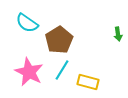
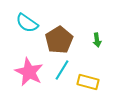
green arrow: moved 21 px left, 6 px down
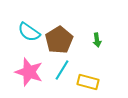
cyan semicircle: moved 2 px right, 9 px down
pink star: rotated 8 degrees counterclockwise
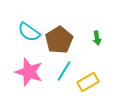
green arrow: moved 2 px up
cyan line: moved 2 px right, 1 px down
yellow rectangle: rotated 45 degrees counterclockwise
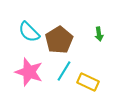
cyan semicircle: rotated 10 degrees clockwise
green arrow: moved 2 px right, 4 px up
yellow rectangle: rotated 55 degrees clockwise
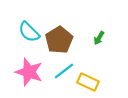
green arrow: moved 4 px down; rotated 40 degrees clockwise
cyan line: rotated 20 degrees clockwise
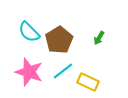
cyan line: moved 1 px left
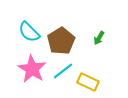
brown pentagon: moved 2 px right, 1 px down
pink star: moved 3 px right, 3 px up; rotated 12 degrees clockwise
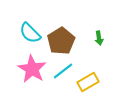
cyan semicircle: moved 1 px right, 1 px down
green arrow: rotated 40 degrees counterclockwise
yellow rectangle: rotated 55 degrees counterclockwise
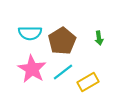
cyan semicircle: rotated 45 degrees counterclockwise
brown pentagon: moved 1 px right
cyan line: moved 1 px down
